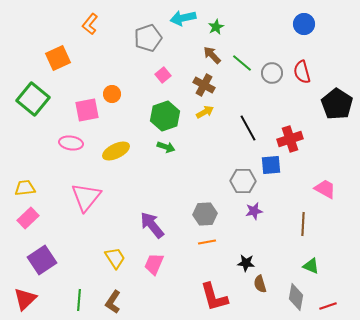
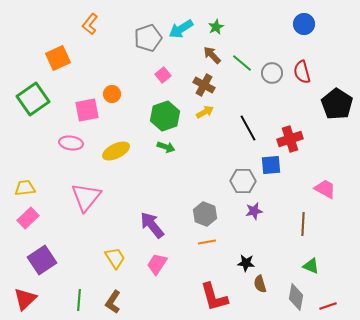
cyan arrow at (183, 18): moved 2 px left, 11 px down; rotated 20 degrees counterclockwise
green square at (33, 99): rotated 16 degrees clockwise
gray hexagon at (205, 214): rotated 25 degrees clockwise
pink trapezoid at (154, 264): moved 3 px right; rotated 10 degrees clockwise
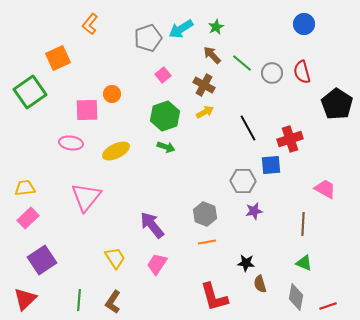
green square at (33, 99): moved 3 px left, 7 px up
pink square at (87, 110): rotated 10 degrees clockwise
green triangle at (311, 266): moved 7 px left, 3 px up
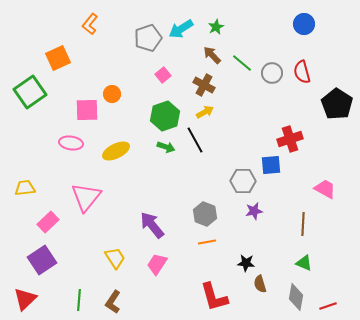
black line at (248, 128): moved 53 px left, 12 px down
pink rectangle at (28, 218): moved 20 px right, 4 px down
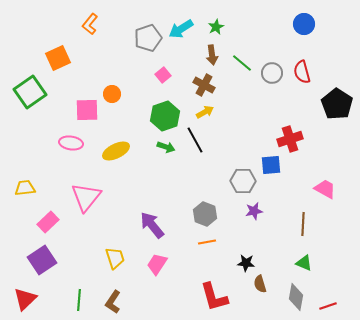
brown arrow at (212, 55): rotated 144 degrees counterclockwise
yellow trapezoid at (115, 258): rotated 15 degrees clockwise
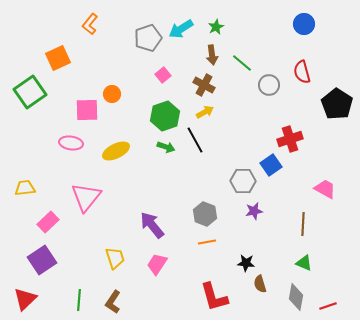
gray circle at (272, 73): moved 3 px left, 12 px down
blue square at (271, 165): rotated 30 degrees counterclockwise
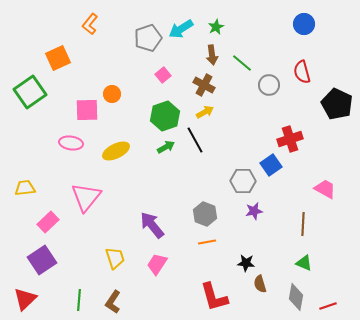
black pentagon at (337, 104): rotated 8 degrees counterclockwise
green arrow at (166, 147): rotated 48 degrees counterclockwise
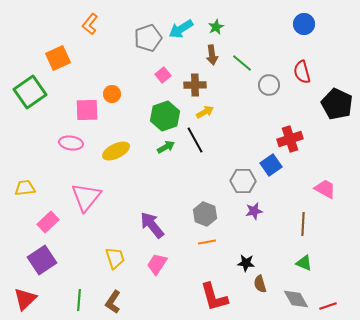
brown cross at (204, 85): moved 9 px left; rotated 30 degrees counterclockwise
gray diamond at (296, 297): moved 2 px down; rotated 40 degrees counterclockwise
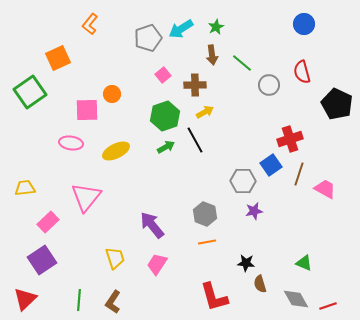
brown line at (303, 224): moved 4 px left, 50 px up; rotated 15 degrees clockwise
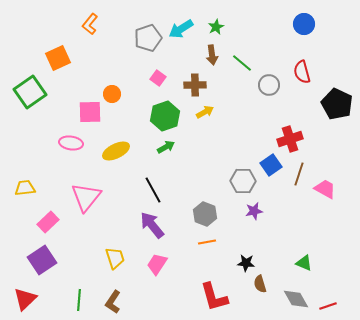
pink square at (163, 75): moved 5 px left, 3 px down; rotated 14 degrees counterclockwise
pink square at (87, 110): moved 3 px right, 2 px down
black line at (195, 140): moved 42 px left, 50 px down
